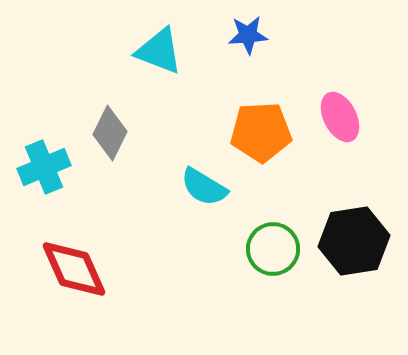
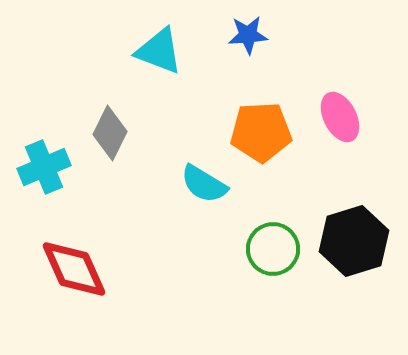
cyan semicircle: moved 3 px up
black hexagon: rotated 8 degrees counterclockwise
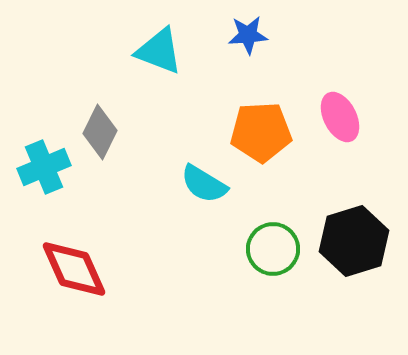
gray diamond: moved 10 px left, 1 px up
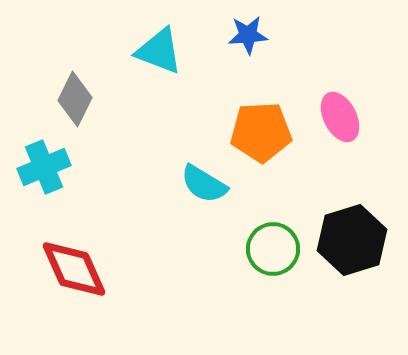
gray diamond: moved 25 px left, 33 px up
black hexagon: moved 2 px left, 1 px up
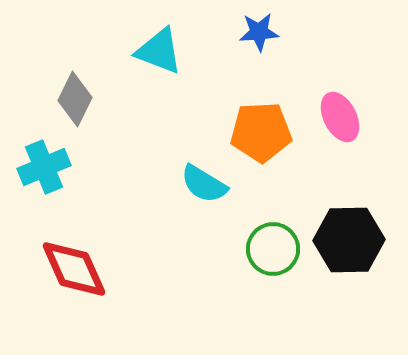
blue star: moved 11 px right, 3 px up
black hexagon: moved 3 px left; rotated 16 degrees clockwise
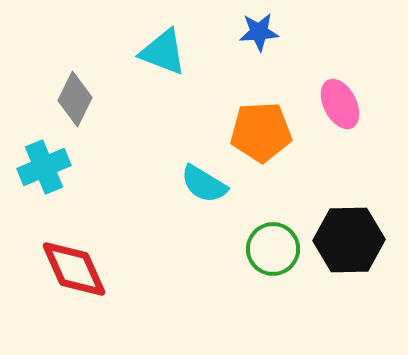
cyan triangle: moved 4 px right, 1 px down
pink ellipse: moved 13 px up
